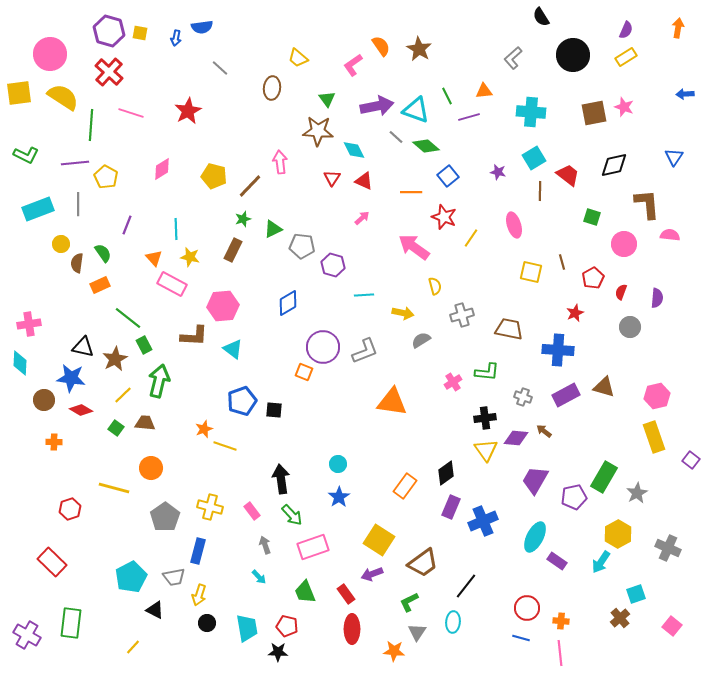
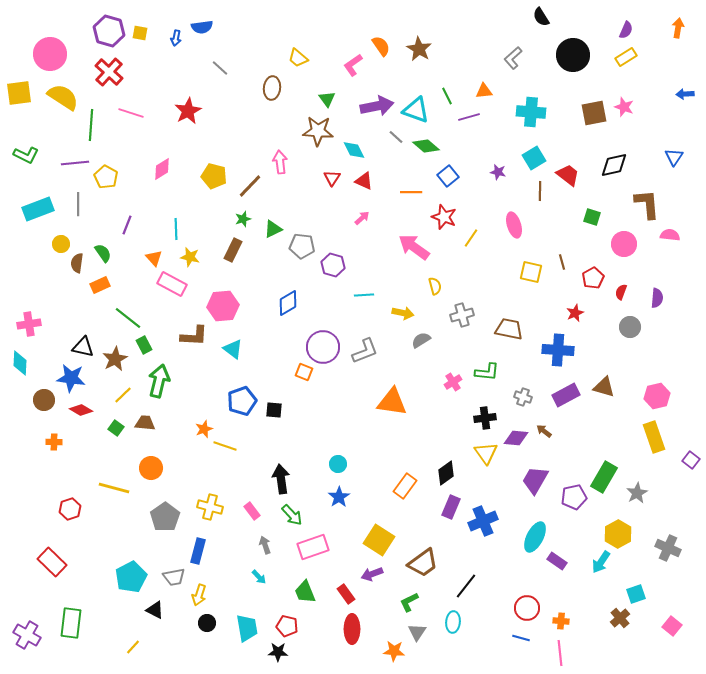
yellow triangle at (486, 450): moved 3 px down
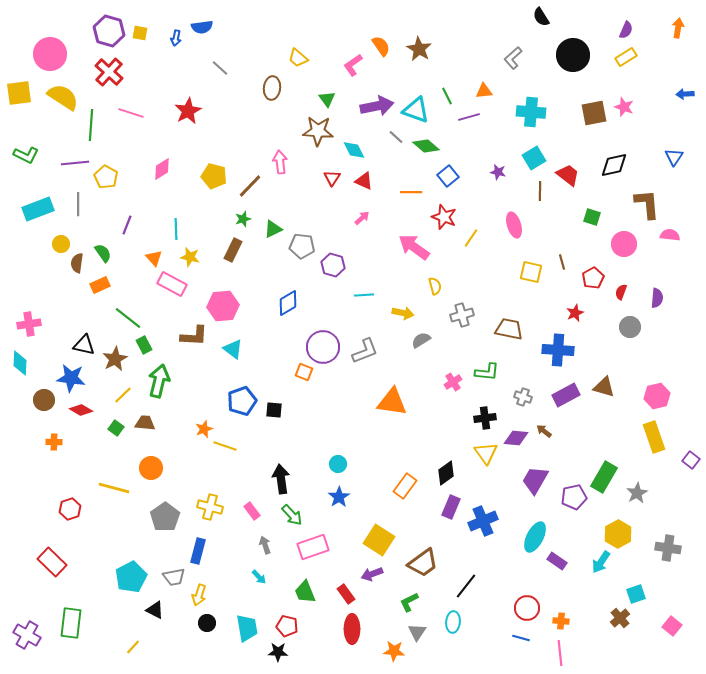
black triangle at (83, 347): moved 1 px right, 2 px up
gray cross at (668, 548): rotated 15 degrees counterclockwise
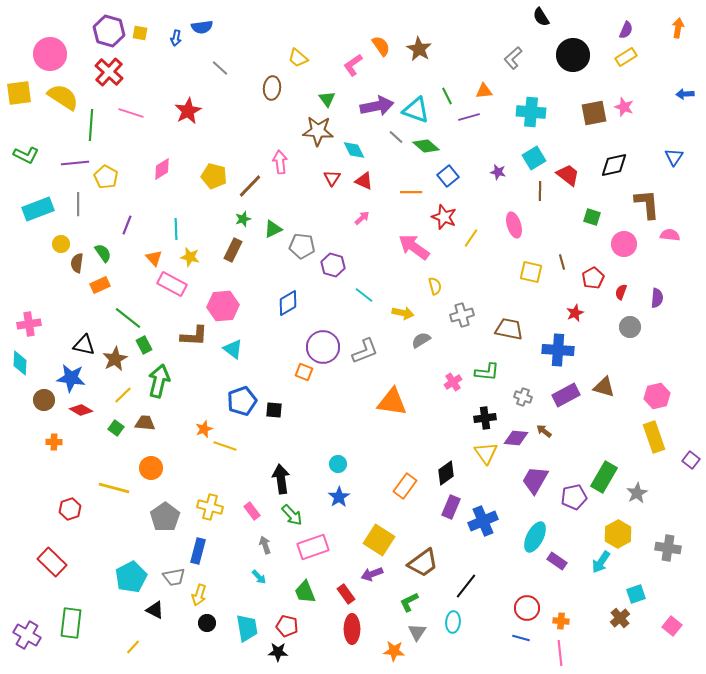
cyan line at (364, 295): rotated 42 degrees clockwise
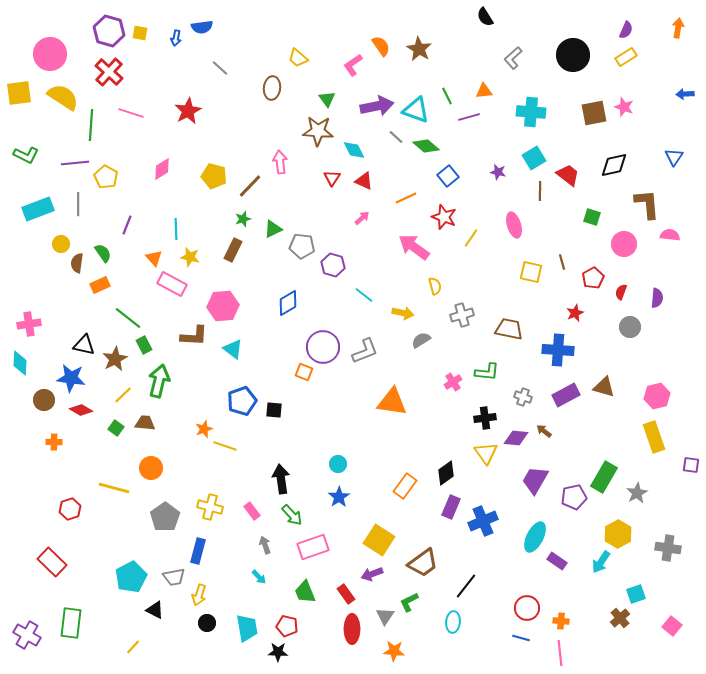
black semicircle at (541, 17): moved 56 px left
orange line at (411, 192): moved 5 px left, 6 px down; rotated 25 degrees counterclockwise
purple square at (691, 460): moved 5 px down; rotated 30 degrees counterclockwise
gray triangle at (417, 632): moved 32 px left, 16 px up
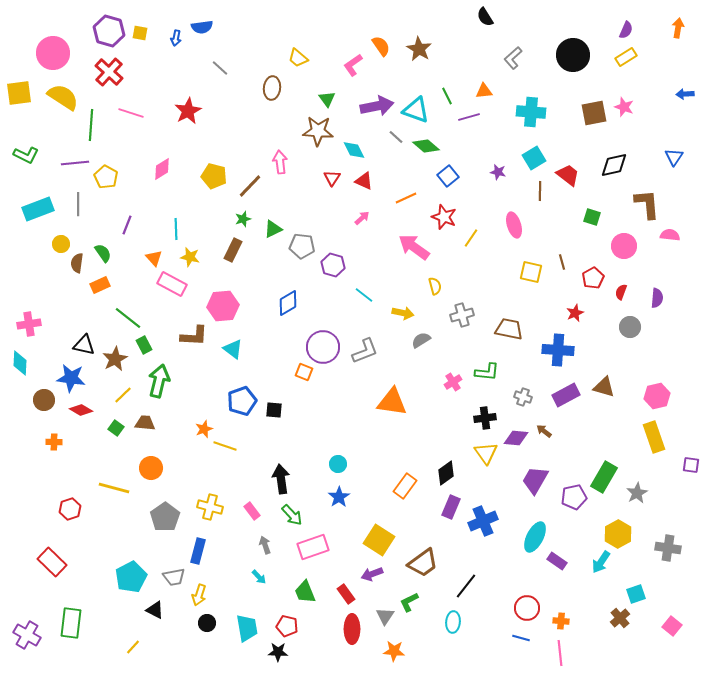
pink circle at (50, 54): moved 3 px right, 1 px up
pink circle at (624, 244): moved 2 px down
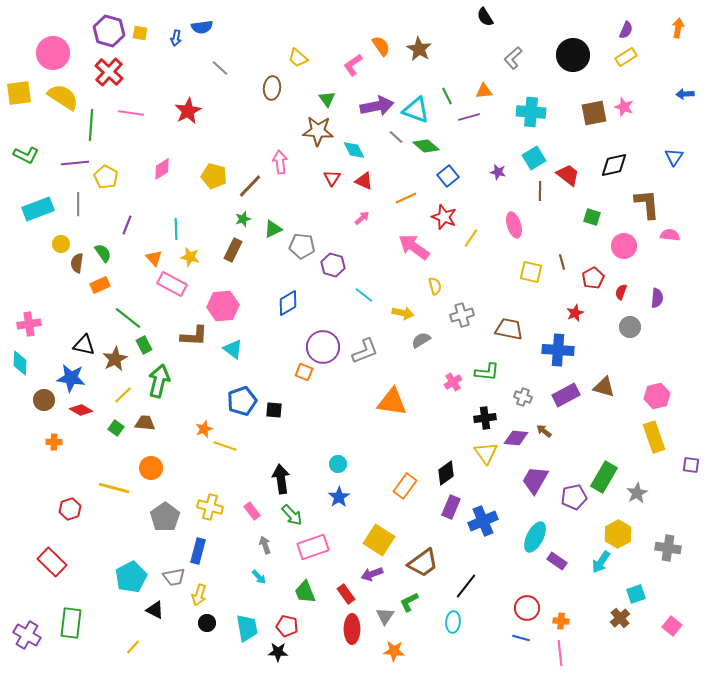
pink line at (131, 113): rotated 10 degrees counterclockwise
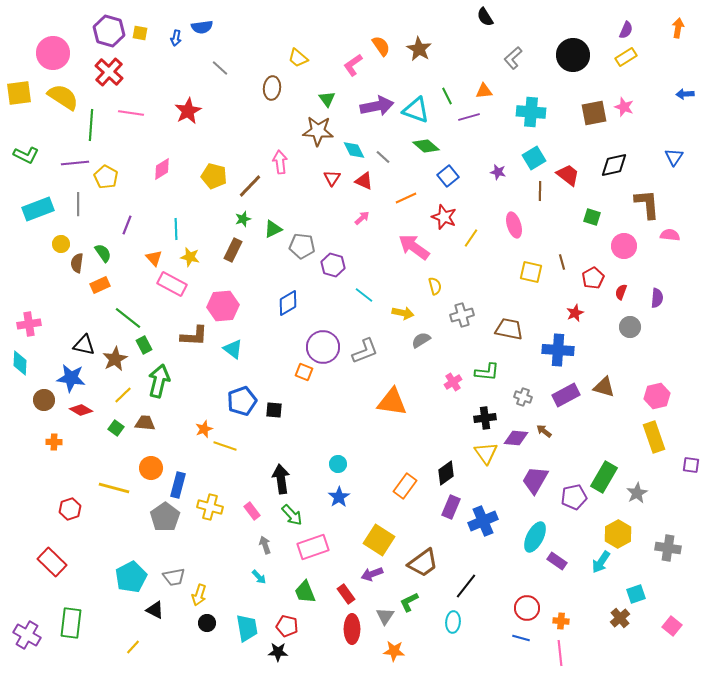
gray line at (396, 137): moved 13 px left, 20 px down
blue rectangle at (198, 551): moved 20 px left, 66 px up
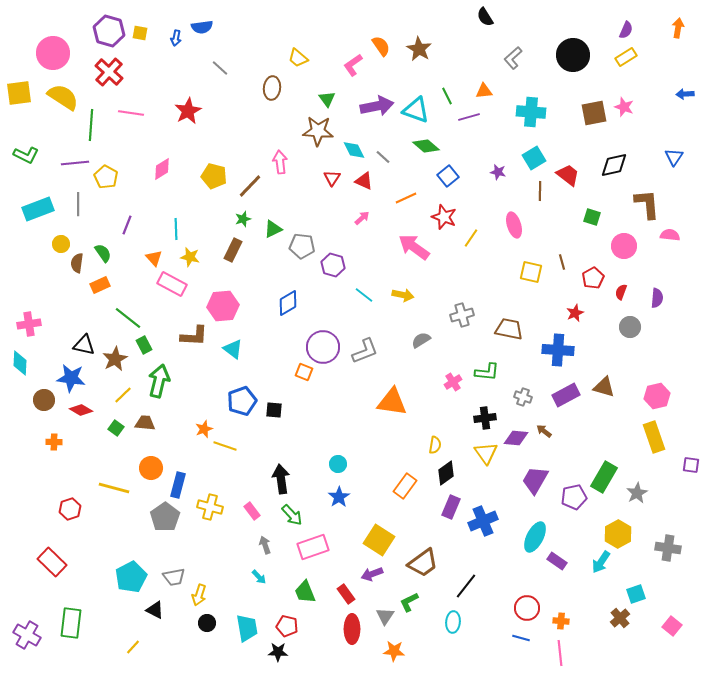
yellow semicircle at (435, 286): moved 159 px down; rotated 24 degrees clockwise
yellow arrow at (403, 313): moved 18 px up
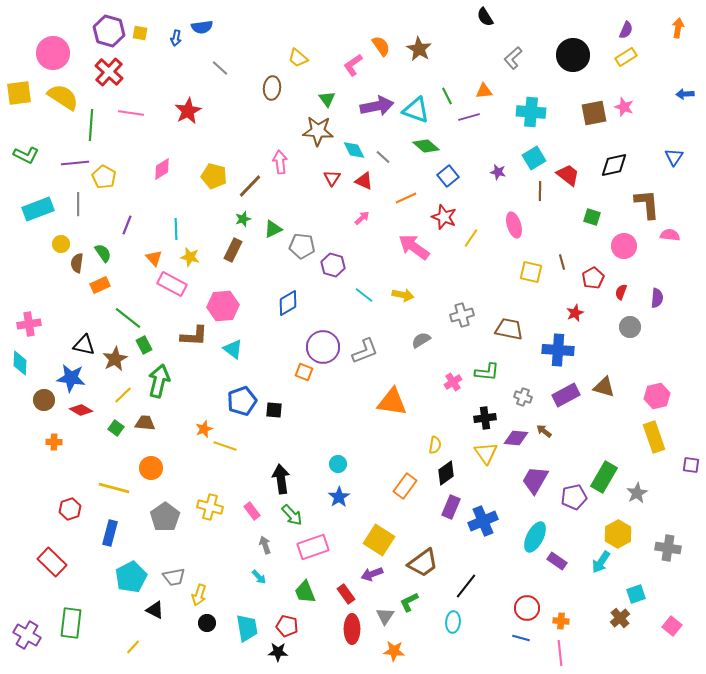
yellow pentagon at (106, 177): moved 2 px left
blue rectangle at (178, 485): moved 68 px left, 48 px down
